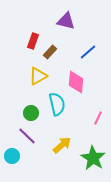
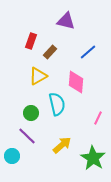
red rectangle: moved 2 px left
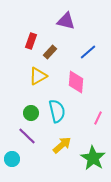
cyan semicircle: moved 7 px down
cyan circle: moved 3 px down
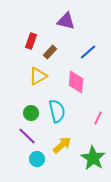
cyan circle: moved 25 px right
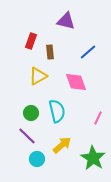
brown rectangle: rotated 48 degrees counterclockwise
pink diamond: rotated 25 degrees counterclockwise
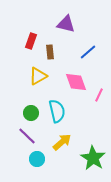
purple triangle: moved 3 px down
pink line: moved 1 px right, 23 px up
yellow arrow: moved 3 px up
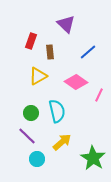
purple triangle: rotated 30 degrees clockwise
pink diamond: rotated 35 degrees counterclockwise
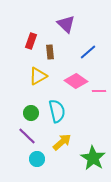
pink diamond: moved 1 px up
pink line: moved 4 px up; rotated 64 degrees clockwise
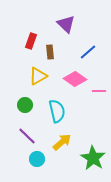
pink diamond: moved 1 px left, 2 px up
green circle: moved 6 px left, 8 px up
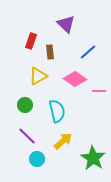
yellow arrow: moved 1 px right, 1 px up
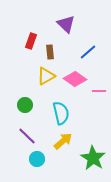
yellow triangle: moved 8 px right
cyan semicircle: moved 4 px right, 2 px down
